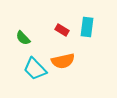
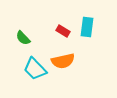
red rectangle: moved 1 px right, 1 px down
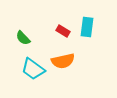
cyan trapezoid: moved 2 px left; rotated 10 degrees counterclockwise
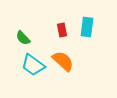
red rectangle: moved 1 px left, 1 px up; rotated 48 degrees clockwise
orange semicircle: rotated 125 degrees counterclockwise
cyan trapezoid: moved 4 px up
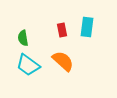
green semicircle: rotated 35 degrees clockwise
cyan trapezoid: moved 5 px left
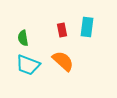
cyan trapezoid: rotated 15 degrees counterclockwise
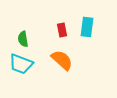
green semicircle: moved 1 px down
orange semicircle: moved 1 px left, 1 px up
cyan trapezoid: moved 7 px left, 1 px up
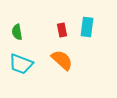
green semicircle: moved 6 px left, 7 px up
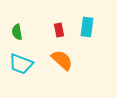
red rectangle: moved 3 px left
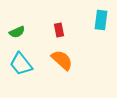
cyan rectangle: moved 14 px right, 7 px up
green semicircle: rotated 105 degrees counterclockwise
cyan trapezoid: rotated 30 degrees clockwise
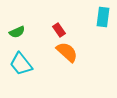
cyan rectangle: moved 2 px right, 3 px up
red rectangle: rotated 24 degrees counterclockwise
orange semicircle: moved 5 px right, 8 px up
